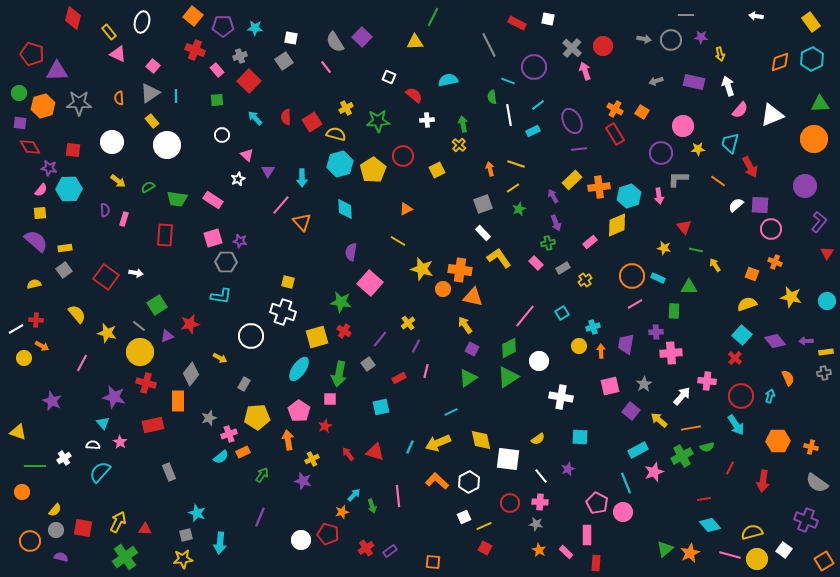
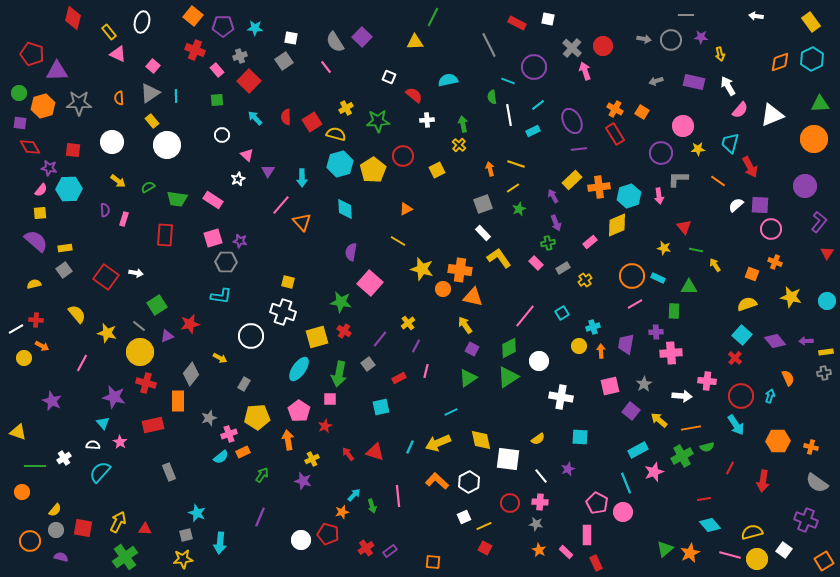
white arrow at (728, 86): rotated 12 degrees counterclockwise
white arrow at (682, 396): rotated 54 degrees clockwise
red rectangle at (596, 563): rotated 28 degrees counterclockwise
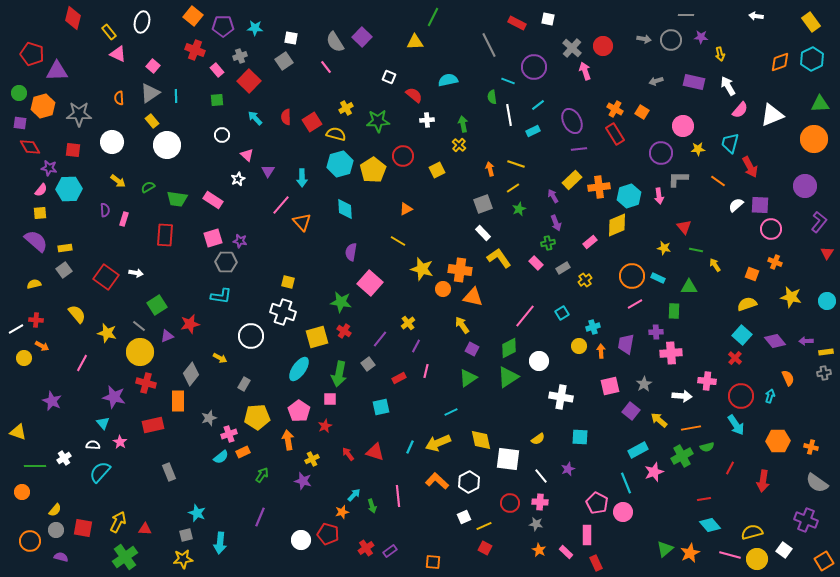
gray star at (79, 103): moved 11 px down
yellow arrow at (465, 325): moved 3 px left
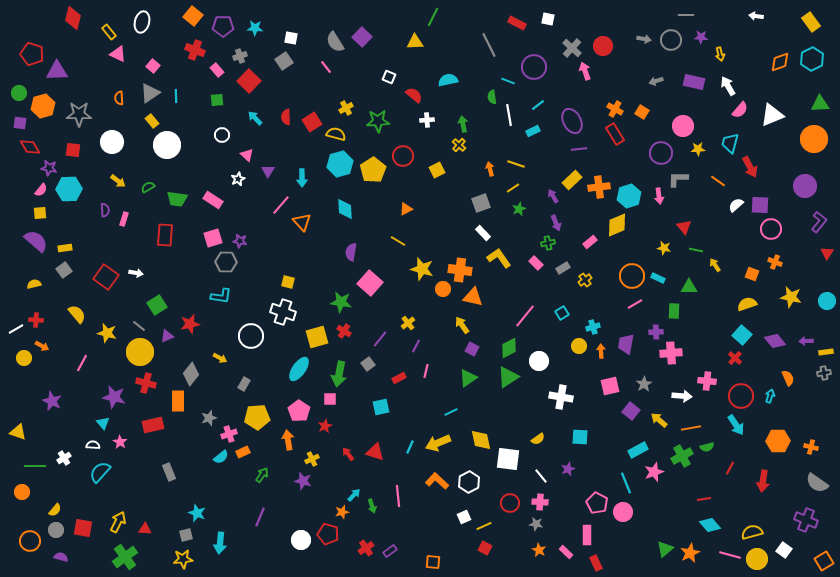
gray square at (483, 204): moved 2 px left, 1 px up
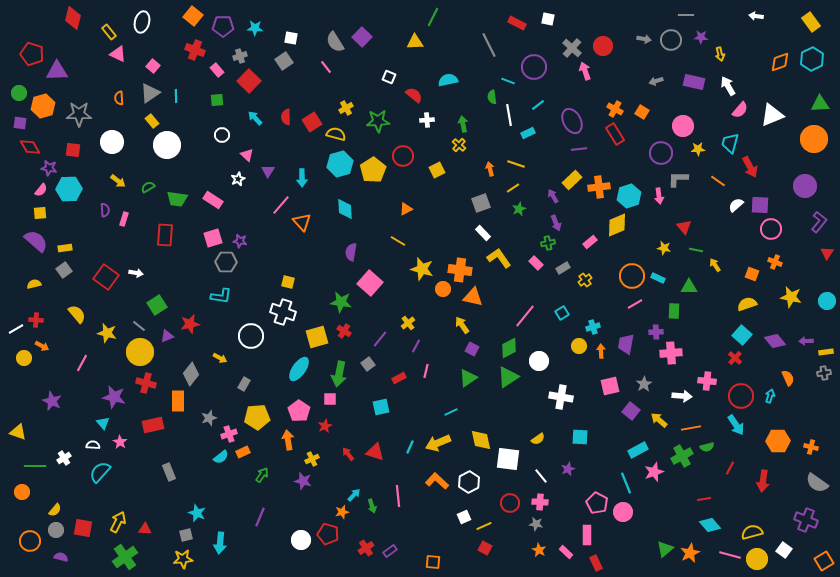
cyan rectangle at (533, 131): moved 5 px left, 2 px down
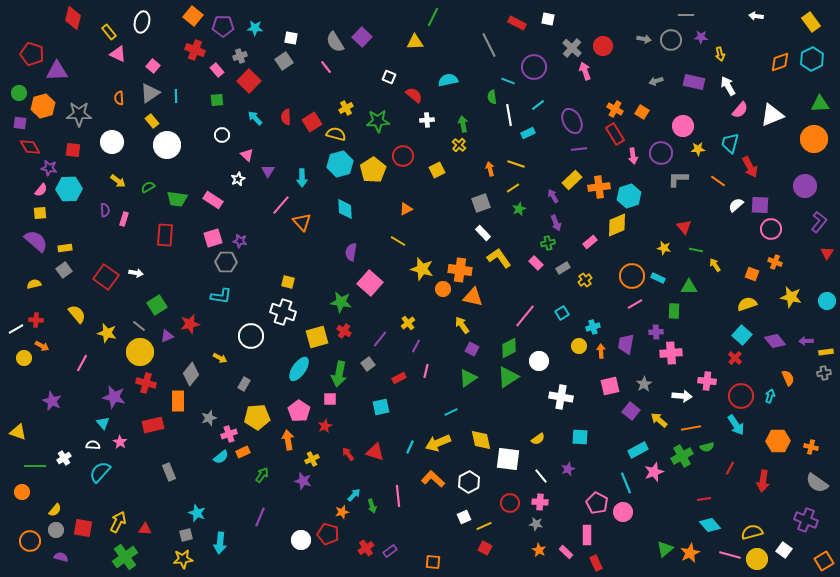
pink arrow at (659, 196): moved 26 px left, 40 px up
orange L-shape at (437, 481): moved 4 px left, 2 px up
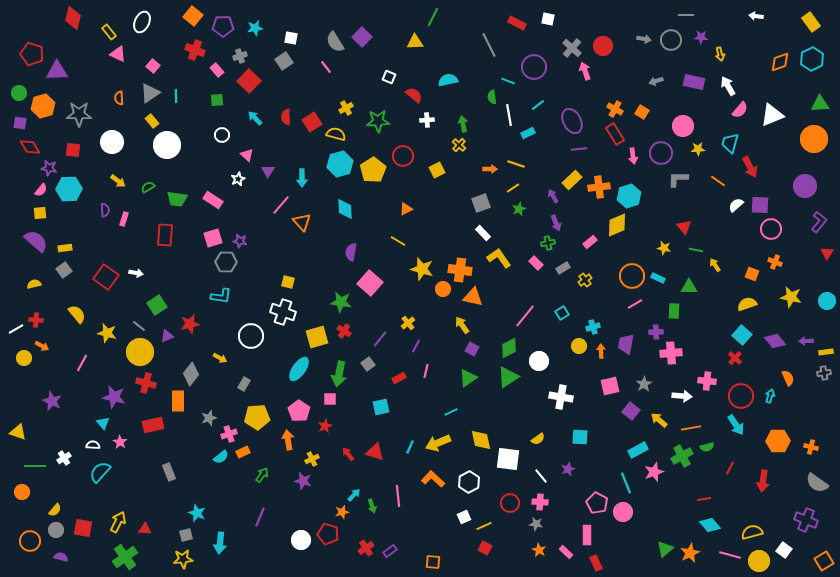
white ellipse at (142, 22): rotated 10 degrees clockwise
cyan star at (255, 28): rotated 14 degrees counterclockwise
orange arrow at (490, 169): rotated 104 degrees clockwise
yellow circle at (757, 559): moved 2 px right, 2 px down
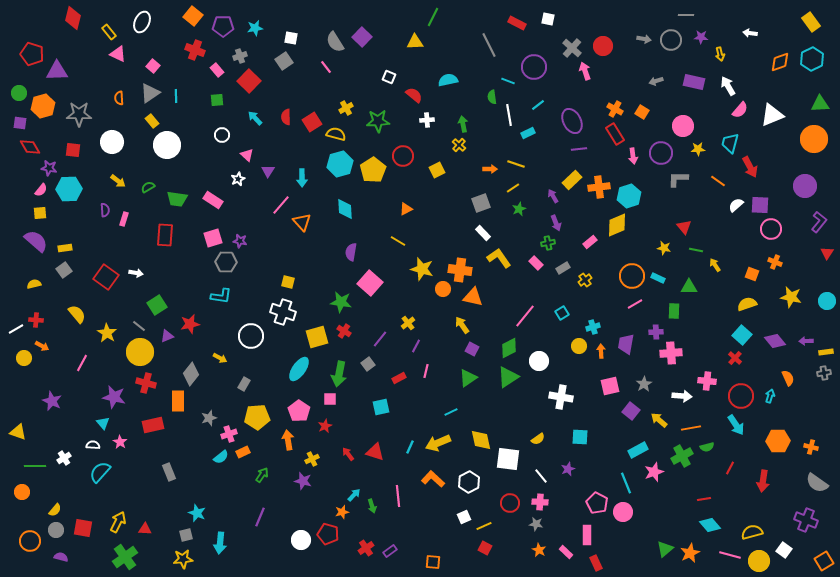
white arrow at (756, 16): moved 6 px left, 17 px down
yellow star at (107, 333): rotated 18 degrees clockwise
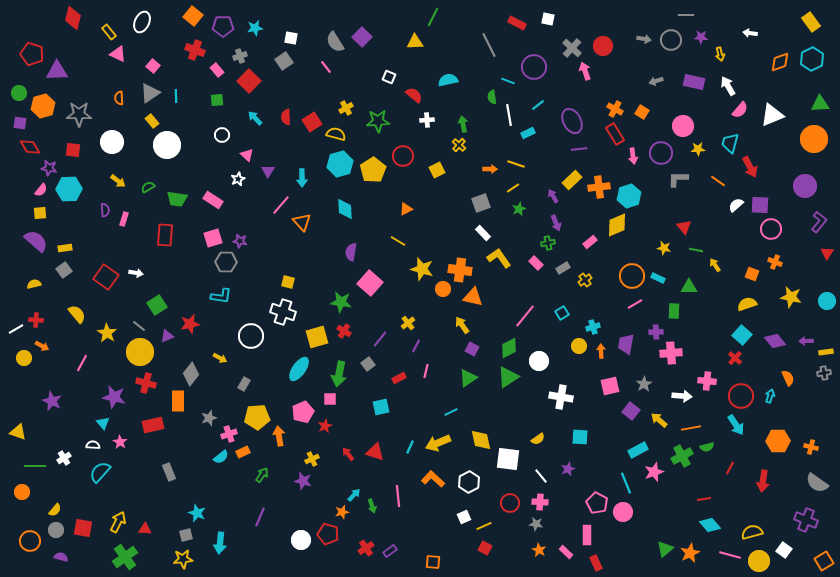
pink pentagon at (299, 411): moved 4 px right, 1 px down; rotated 15 degrees clockwise
orange arrow at (288, 440): moved 9 px left, 4 px up
